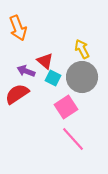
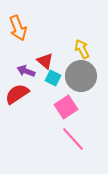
gray circle: moved 1 px left, 1 px up
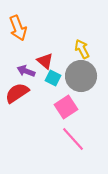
red semicircle: moved 1 px up
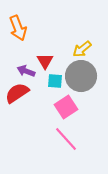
yellow arrow: rotated 102 degrees counterclockwise
red triangle: rotated 18 degrees clockwise
cyan square: moved 2 px right, 3 px down; rotated 21 degrees counterclockwise
pink line: moved 7 px left
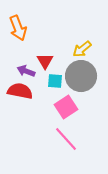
red semicircle: moved 3 px right, 2 px up; rotated 45 degrees clockwise
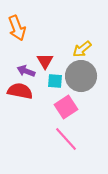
orange arrow: moved 1 px left
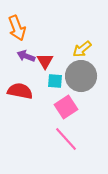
purple arrow: moved 15 px up
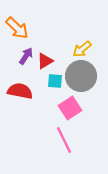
orange arrow: rotated 25 degrees counterclockwise
purple arrow: rotated 102 degrees clockwise
red triangle: rotated 30 degrees clockwise
pink square: moved 4 px right, 1 px down
pink line: moved 2 px left, 1 px down; rotated 16 degrees clockwise
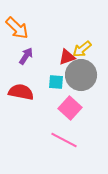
red triangle: moved 22 px right, 4 px up; rotated 12 degrees clockwise
gray circle: moved 1 px up
cyan square: moved 1 px right, 1 px down
red semicircle: moved 1 px right, 1 px down
pink square: rotated 15 degrees counterclockwise
pink line: rotated 36 degrees counterclockwise
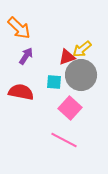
orange arrow: moved 2 px right
cyan square: moved 2 px left
